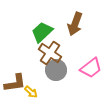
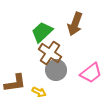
pink trapezoid: moved 5 px down
yellow arrow: moved 8 px right; rotated 16 degrees counterclockwise
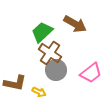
brown arrow: rotated 80 degrees counterclockwise
brown L-shape: rotated 20 degrees clockwise
